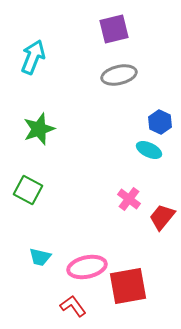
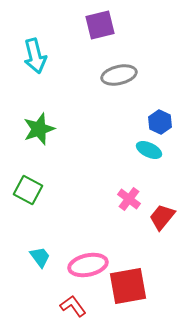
purple square: moved 14 px left, 4 px up
cyan arrow: moved 2 px right, 1 px up; rotated 144 degrees clockwise
cyan trapezoid: rotated 140 degrees counterclockwise
pink ellipse: moved 1 px right, 2 px up
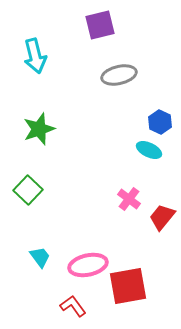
green square: rotated 16 degrees clockwise
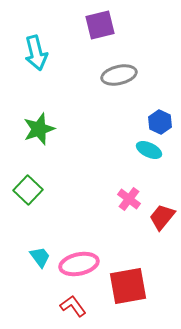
cyan arrow: moved 1 px right, 3 px up
pink ellipse: moved 9 px left, 1 px up
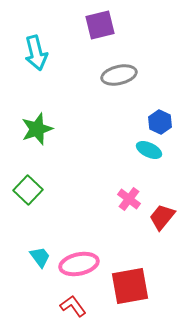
green star: moved 2 px left
red square: moved 2 px right
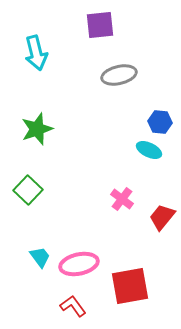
purple square: rotated 8 degrees clockwise
blue hexagon: rotated 20 degrees counterclockwise
pink cross: moved 7 px left
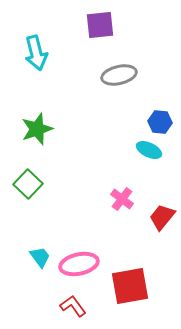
green square: moved 6 px up
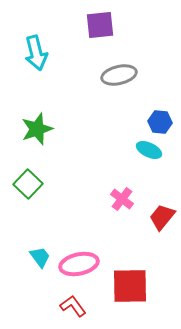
red square: rotated 9 degrees clockwise
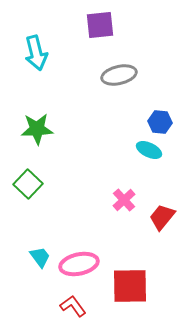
green star: rotated 16 degrees clockwise
pink cross: moved 2 px right, 1 px down; rotated 10 degrees clockwise
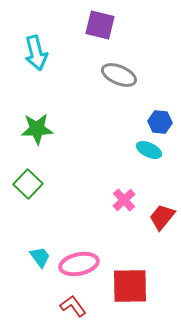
purple square: rotated 20 degrees clockwise
gray ellipse: rotated 36 degrees clockwise
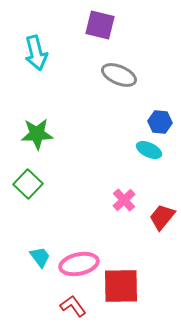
green star: moved 5 px down
red square: moved 9 px left
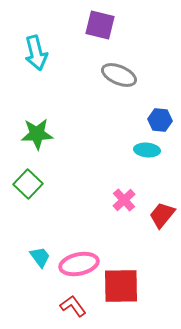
blue hexagon: moved 2 px up
cyan ellipse: moved 2 px left; rotated 20 degrees counterclockwise
red trapezoid: moved 2 px up
